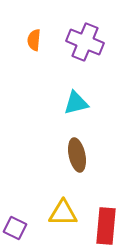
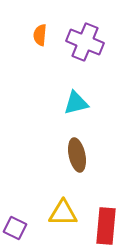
orange semicircle: moved 6 px right, 5 px up
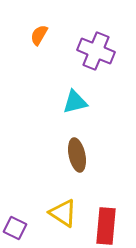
orange semicircle: moved 1 px left; rotated 25 degrees clockwise
purple cross: moved 11 px right, 9 px down
cyan triangle: moved 1 px left, 1 px up
yellow triangle: rotated 32 degrees clockwise
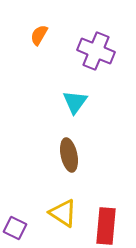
cyan triangle: rotated 40 degrees counterclockwise
brown ellipse: moved 8 px left
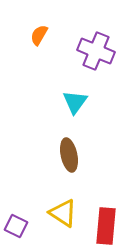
purple square: moved 1 px right, 2 px up
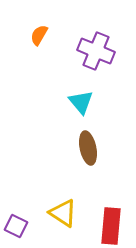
cyan triangle: moved 6 px right; rotated 16 degrees counterclockwise
brown ellipse: moved 19 px right, 7 px up
red rectangle: moved 5 px right
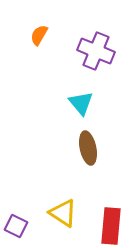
cyan triangle: moved 1 px down
